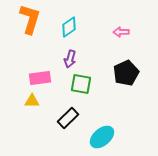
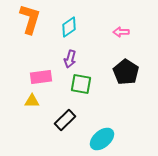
black pentagon: moved 1 px up; rotated 15 degrees counterclockwise
pink rectangle: moved 1 px right, 1 px up
black rectangle: moved 3 px left, 2 px down
cyan ellipse: moved 2 px down
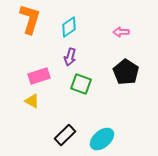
purple arrow: moved 2 px up
pink rectangle: moved 2 px left, 1 px up; rotated 10 degrees counterclockwise
green square: rotated 10 degrees clockwise
yellow triangle: rotated 28 degrees clockwise
black rectangle: moved 15 px down
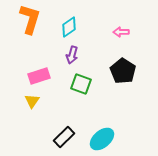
purple arrow: moved 2 px right, 2 px up
black pentagon: moved 3 px left, 1 px up
yellow triangle: rotated 35 degrees clockwise
black rectangle: moved 1 px left, 2 px down
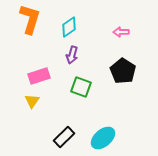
green square: moved 3 px down
cyan ellipse: moved 1 px right, 1 px up
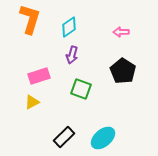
green square: moved 2 px down
yellow triangle: moved 1 px down; rotated 28 degrees clockwise
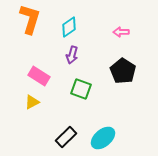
pink rectangle: rotated 50 degrees clockwise
black rectangle: moved 2 px right
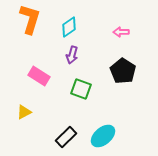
yellow triangle: moved 8 px left, 10 px down
cyan ellipse: moved 2 px up
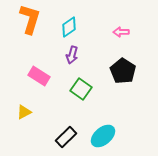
green square: rotated 15 degrees clockwise
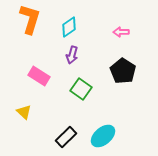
yellow triangle: rotated 49 degrees counterclockwise
